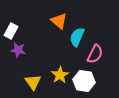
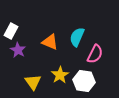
orange triangle: moved 9 px left, 21 px down; rotated 18 degrees counterclockwise
purple star: rotated 21 degrees clockwise
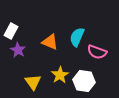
pink semicircle: moved 2 px right, 2 px up; rotated 84 degrees clockwise
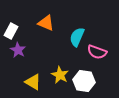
orange triangle: moved 4 px left, 19 px up
yellow star: rotated 12 degrees counterclockwise
yellow triangle: rotated 24 degrees counterclockwise
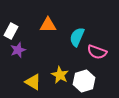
orange triangle: moved 2 px right, 2 px down; rotated 24 degrees counterclockwise
purple star: rotated 21 degrees clockwise
white hexagon: rotated 25 degrees counterclockwise
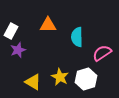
cyan semicircle: rotated 24 degrees counterclockwise
pink semicircle: moved 5 px right, 1 px down; rotated 126 degrees clockwise
yellow star: moved 2 px down
white hexagon: moved 2 px right, 2 px up
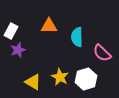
orange triangle: moved 1 px right, 1 px down
pink semicircle: rotated 102 degrees counterclockwise
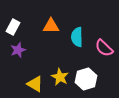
orange triangle: moved 2 px right
white rectangle: moved 2 px right, 4 px up
pink semicircle: moved 2 px right, 5 px up
yellow triangle: moved 2 px right, 2 px down
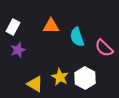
cyan semicircle: rotated 18 degrees counterclockwise
white hexagon: moved 1 px left, 1 px up; rotated 15 degrees counterclockwise
